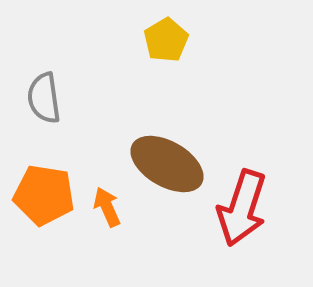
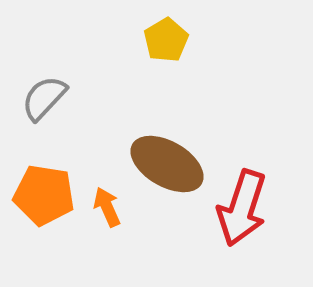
gray semicircle: rotated 51 degrees clockwise
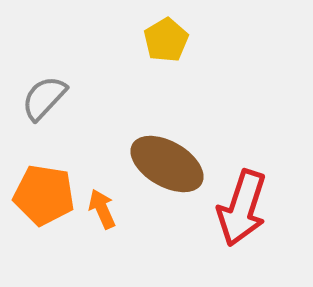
orange arrow: moved 5 px left, 2 px down
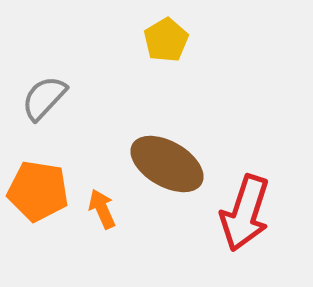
orange pentagon: moved 6 px left, 4 px up
red arrow: moved 3 px right, 5 px down
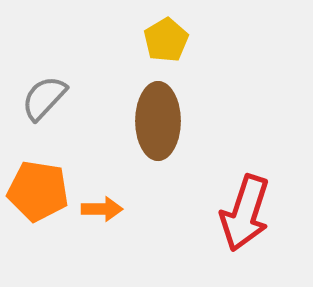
brown ellipse: moved 9 px left, 43 px up; rotated 60 degrees clockwise
orange arrow: rotated 114 degrees clockwise
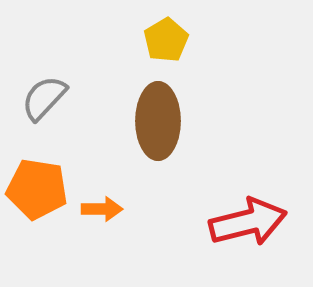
orange pentagon: moved 1 px left, 2 px up
red arrow: moved 3 px right, 9 px down; rotated 122 degrees counterclockwise
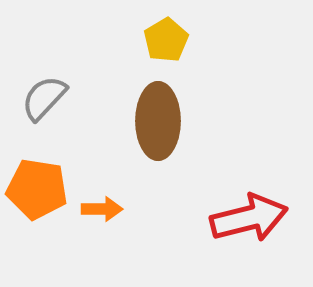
red arrow: moved 1 px right, 4 px up
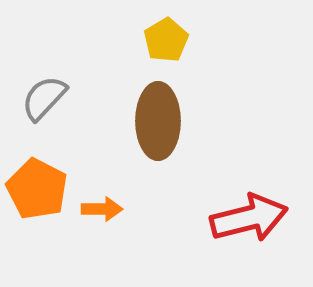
orange pentagon: rotated 18 degrees clockwise
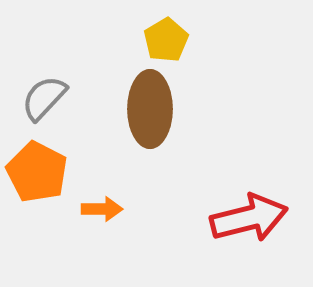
brown ellipse: moved 8 px left, 12 px up
orange pentagon: moved 17 px up
